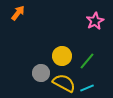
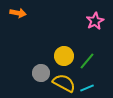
orange arrow: rotated 63 degrees clockwise
yellow circle: moved 2 px right
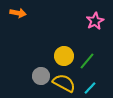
gray circle: moved 3 px down
cyan line: moved 3 px right; rotated 24 degrees counterclockwise
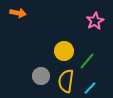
yellow circle: moved 5 px up
yellow semicircle: moved 2 px right, 2 px up; rotated 110 degrees counterclockwise
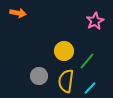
gray circle: moved 2 px left
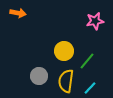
pink star: rotated 18 degrees clockwise
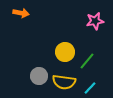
orange arrow: moved 3 px right
yellow circle: moved 1 px right, 1 px down
yellow semicircle: moved 2 px left, 1 px down; rotated 90 degrees counterclockwise
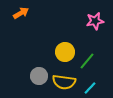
orange arrow: rotated 42 degrees counterclockwise
